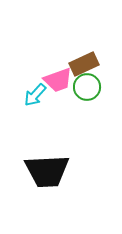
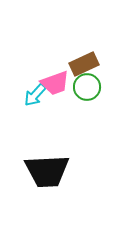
pink trapezoid: moved 3 px left, 3 px down
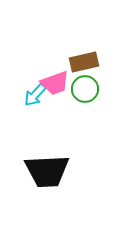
brown rectangle: moved 2 px up; rotated 12 degrees clockwise
green circle: moved 2 px left, 2 px down
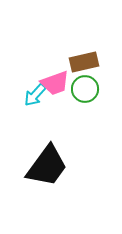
black trapezoid: moved 5 px up; rotated 51 degrees counterclockwise
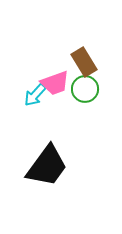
brown rectangle: rotated 72 degrees clockwise
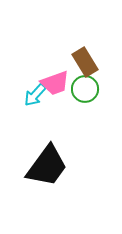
brown rectangle: moved 1 px right
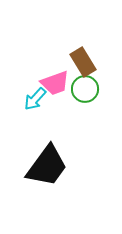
brown rectangle: moved 2 px left
cyan arrow: moved 4 px down
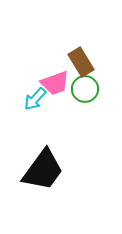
brown rectangle: moved 2 px left
black trapezoid: moved 4 px left, 4 px down
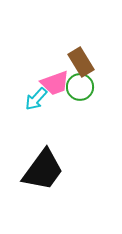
green circle: moved 5 px left, 2 px up
cyan arrow: moved 1 px right
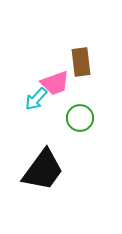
brown rectangle: rotated 24 degrees clockwise
green circle: moved 31 px down
